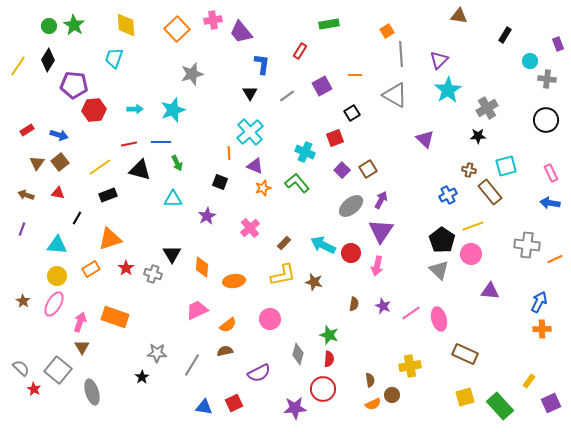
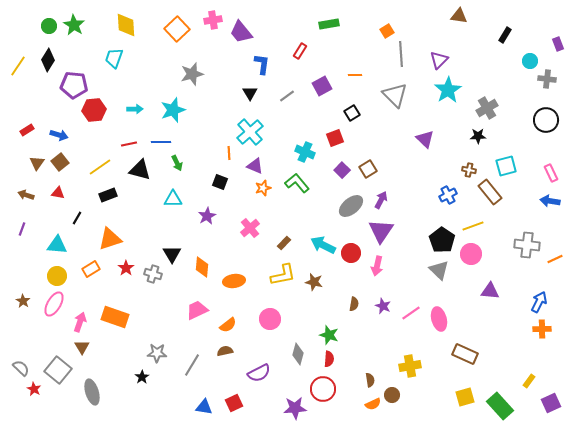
gray triangle at (395, 95): rotated 16 degrees clockwise
blue arrow at (550, 203): moved 2 px up
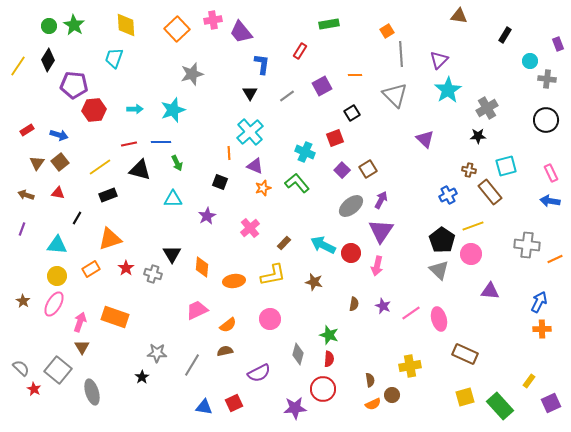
yellow L-shape at (283, 275): moved 10 px left
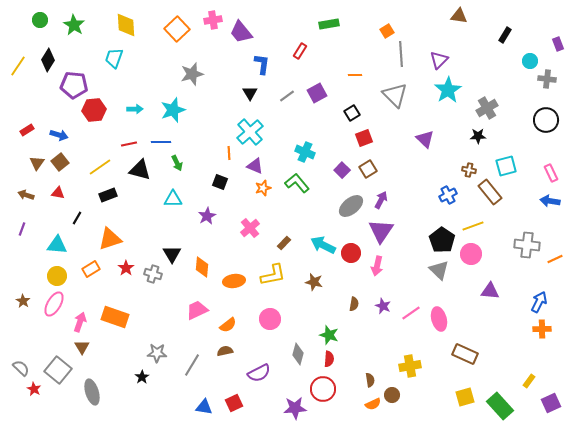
green circle at (49, 26): moved 9 px left, 6 px up
purple square at (322, 86): moved 5 px left, 7 px down
red square at (335, 138): moved 29 px right
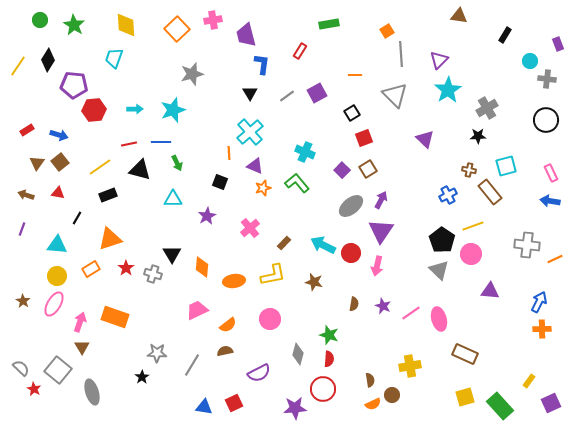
purple trapezoid at (241, 32): moved 5 px right, 3 px down; rotated 25 degrees clockwise
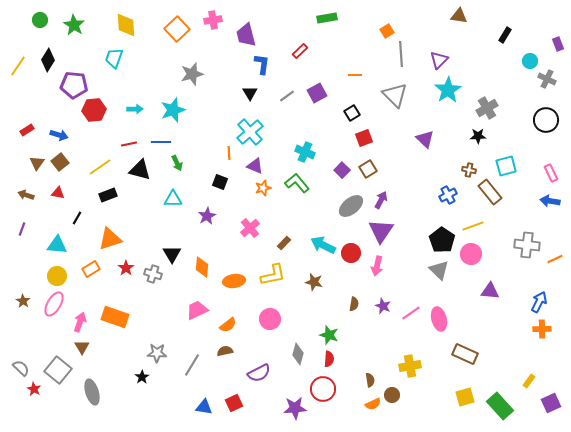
green rectangle at (329, 24): moved 2 px left, 6 px up
red rectangle at (300, 51): rotated 14 degrees clockwise
gray cross at (547, 79): rotated 18 degrees clockwise
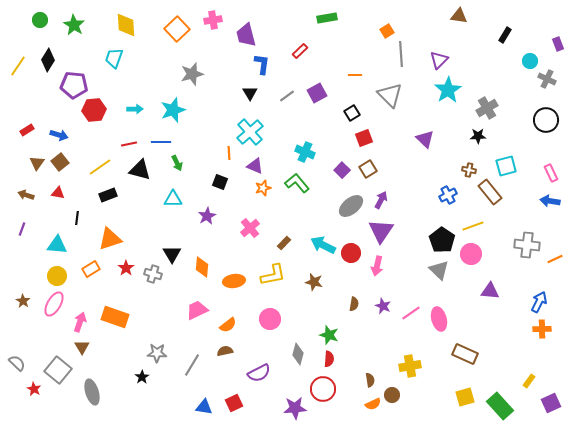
gray triangle at (395, 95): moved 5 px left
black line at (77, 218): rotated 24 degrees counterclockwise
gray semicircle at (21, 368): moved 4 px left, 5 px up
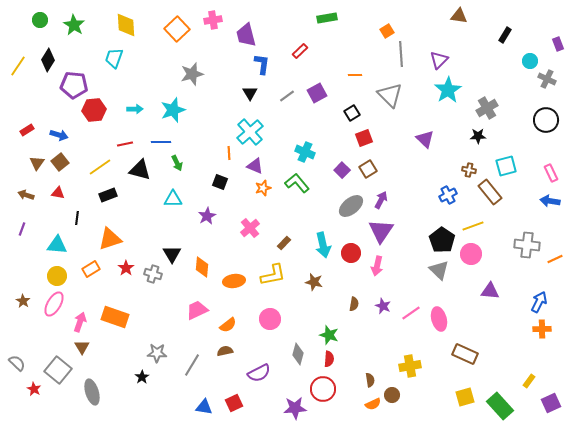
red line at (129, 144): moved 4 px left
cyan arrow at (323, 245): rotated 130 degrees counterclockwise
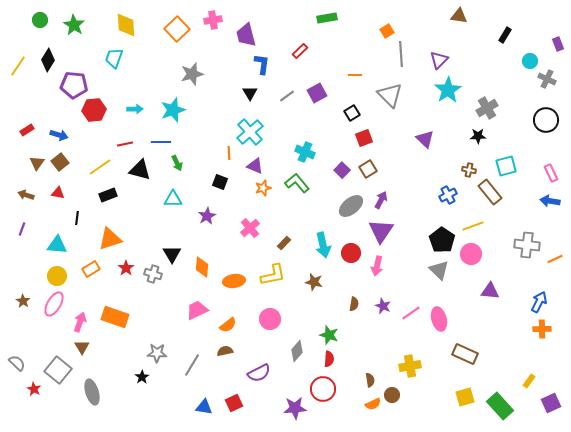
gray diamond at (298, 354): moved 1 px left, 3 px up; rotated 25 degrees clockwise
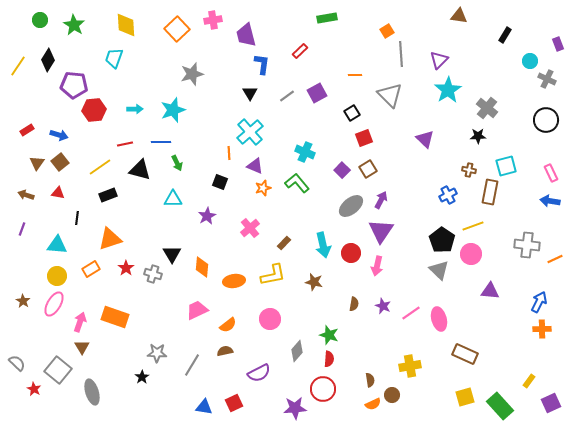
gray cross at (487, 108): rotated 20 degrees counterclockwise
brown rectangle at (490, 192): rotated 50 degrees clockwise
